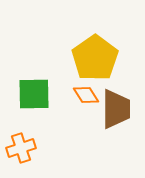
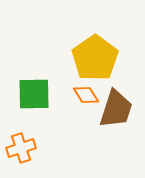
brown trapezoid: rotated 18 degrees clockwise
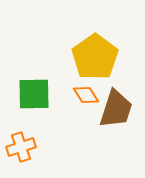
yellow pentagon: moved 1 px up
orange cross: moved 1 px up
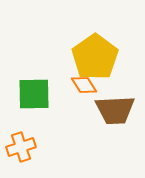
orange diamond: moved 2 px left, 10 px up
brown trapezoid: moved 1 px left, 1 px down; rotated 69 degrees clockwise
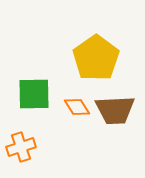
yellow pentagon: moved 1 px right, 1 px down
orange diamond: moved 7 px left, 22 px down
